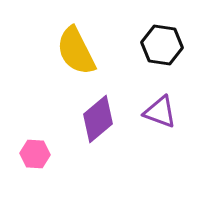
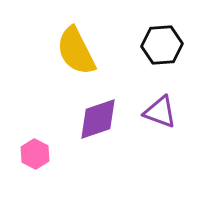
black hexagon: rotated 12 degrees counterclockwise
purple diamond: rotated 21 degrees clockwise
pink hexagon: rotated 24 degrees clockwise
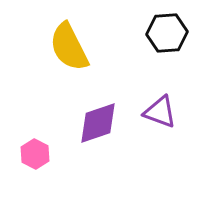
black hexagon: moved 5 px right, 12 px up
yellow semicircle: moved 7 px left, 4 px up
purple diamond: moved 4 px down
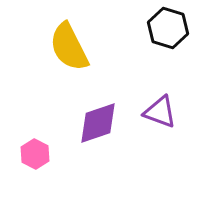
black hexagon: moved 1 px right, 5 px up; rotated 21 degrees clockwise
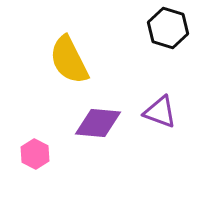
yellow semicircle: moved 13 px down
purple diamond: rotated 24 degrees clockwise
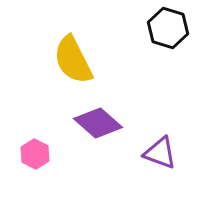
yellow semicircle: moved 4 px right
purple triangle: moved 41 px down
purple diamond: rotated 36 degrees clockwise
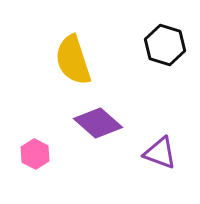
black hexagon: moved 3 px left, 17 px down
yellow semicircle: rotated 9 degrees clockwise
